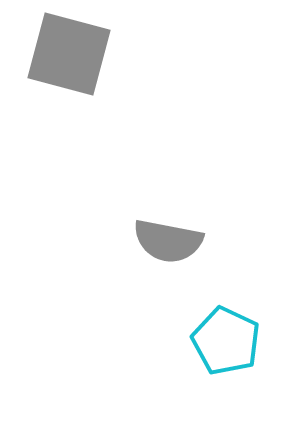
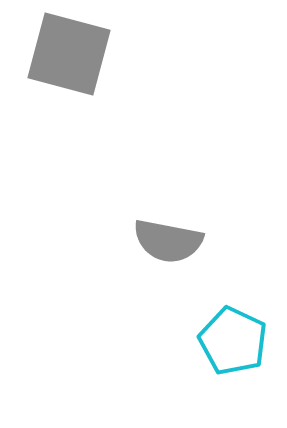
cyan pentagon: moved 7 px right
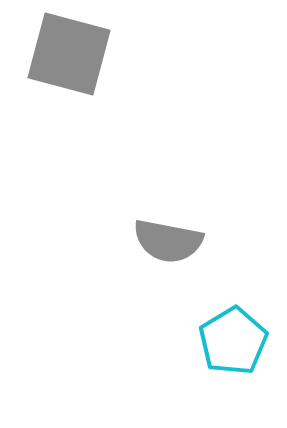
cyan pentagon: rotated 16 degrees clockwise
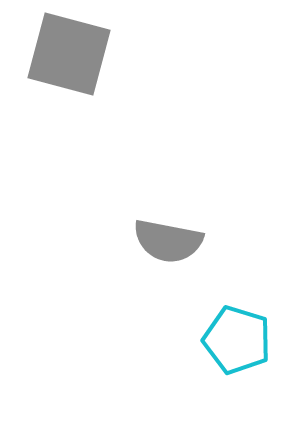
cyan pentagon: moved 4 px right, 1 px up; rotated 24 degrees counterclockwise
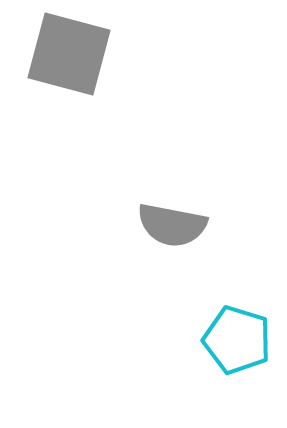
gray semicircle: moved 4 px right, 16 px up
